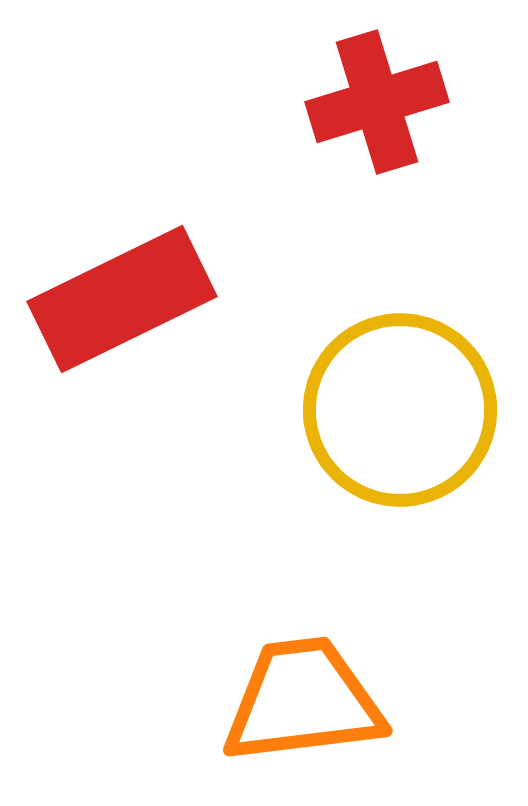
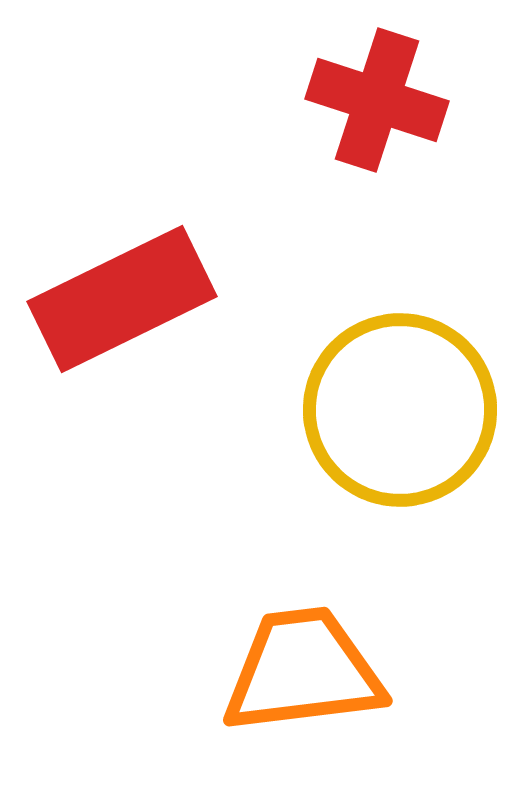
red cross: moved 2 px up; rotated 35 degrees clockwise
orange trapezoid: moved 30 px up
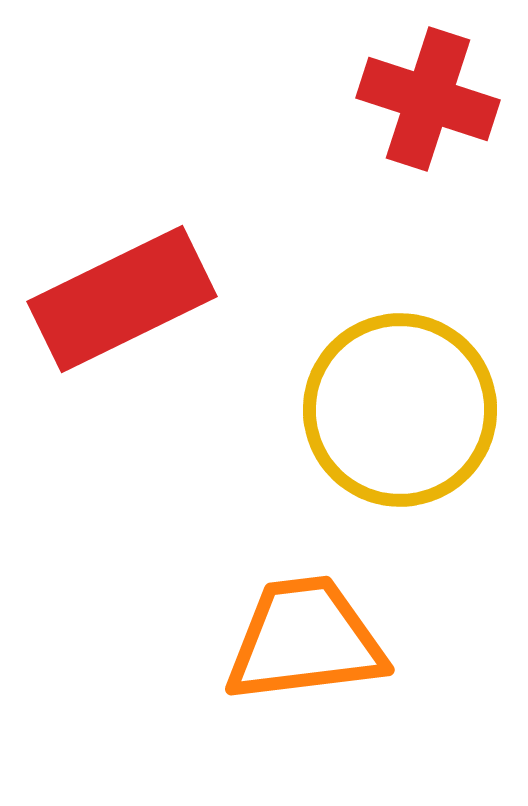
red cross: moved 51 px right, 1 px up
orange trapezoid: moved 2 px right, 31 px up
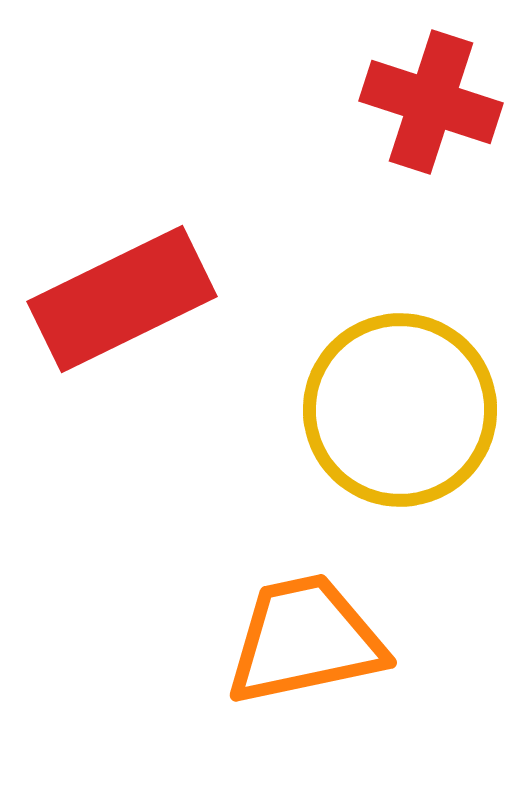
red cross: moved 3 px right, 3 px down
orange trapezoid: rotated 5 degrees counterclockwise
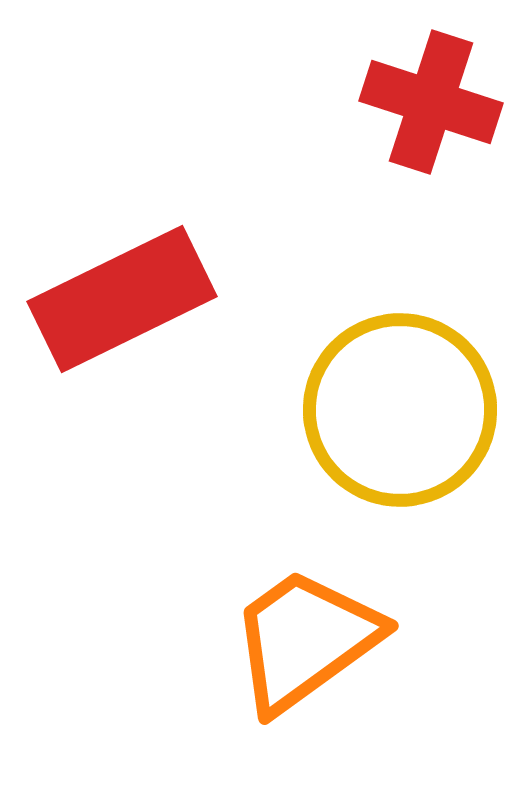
orange trapezoid: rotated 24 degrees counterclockwise
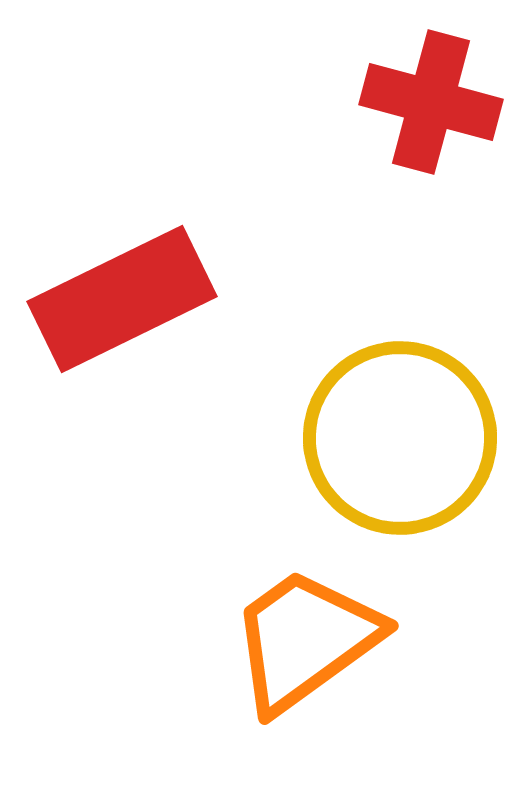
red cross: rotated 3 degrees counterclockwise
yellow circle: moved 28 px down
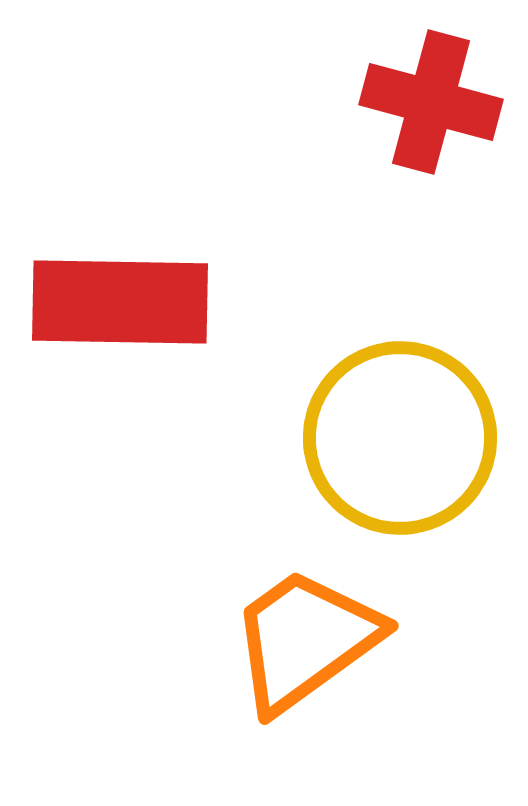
red rectangle: moved 2 px left, 3 px down; rotated 27 degrees clockwise
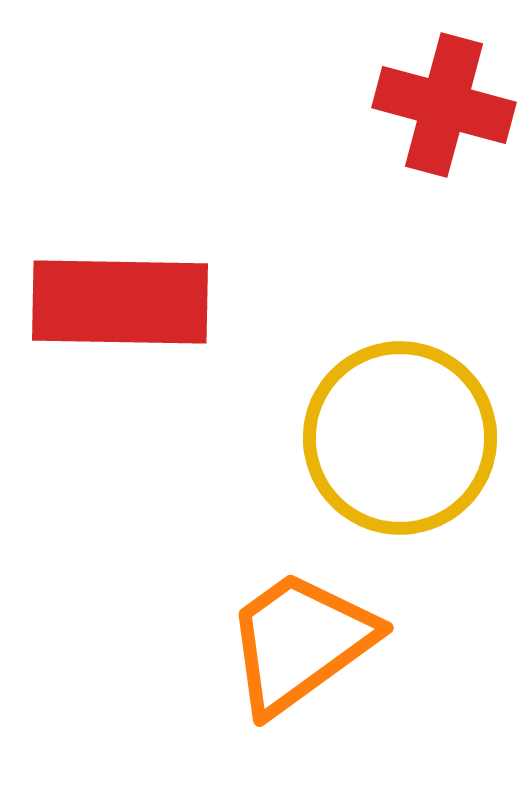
red cross: moved 13 px right, 3 px down
orange trapezoid: moved 5 px left, 2 px down
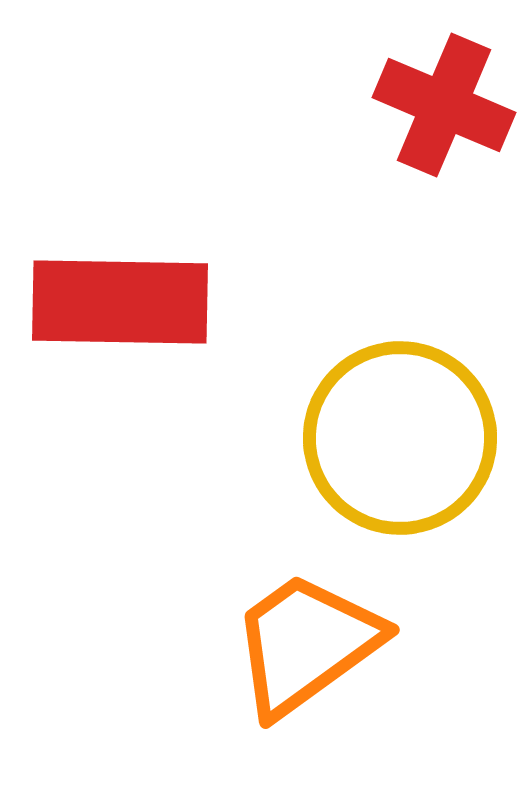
red cross: rotated 8 degrees clockwise
orange trapezoid: moved 6 px right, 2 px down
